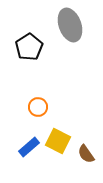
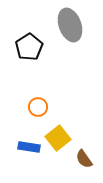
yellow square: moved 3 px up; rotated 25 degrees clockwise
blue rectangle: rotated 50 degrees clockwise
brown semicircle: moved 2 px left, 5 px down
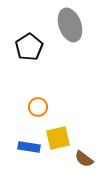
yellow square: rotated 25 degrees clockwise
brown semicircle: rotated 18 degrees counterclockwise
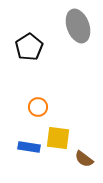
gray ellipse: moved 8 px right, 1 px down
yellow square: rotated 20 degrees clockwise
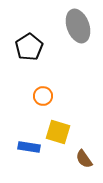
orange circle: moved 5 px right, 11 px up
yellow square: moved 6 px up; rotated 10 degrees clockwise
brown semicircle: rotated 18 degrees clockwise
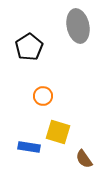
gray ellipse: rotated 8 degrees clockwise
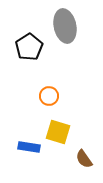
gray ellipse: moved 13 px left
orange circle: moved 6 px right
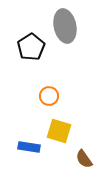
black pentagon: moved 2 px right
yellow square: moved 1 px right, 1 px up
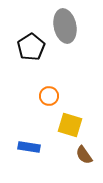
yellow square: moved 11 px right, 6 px up
brown semicircle: moved 4 px up
